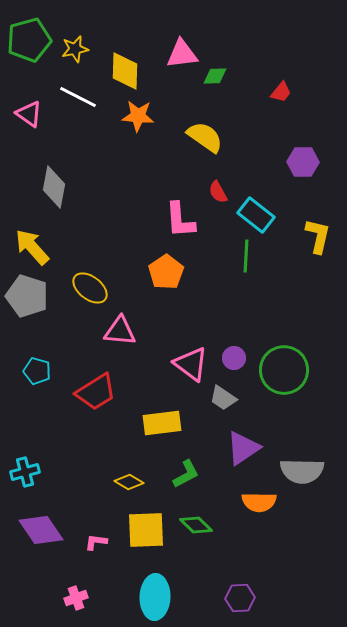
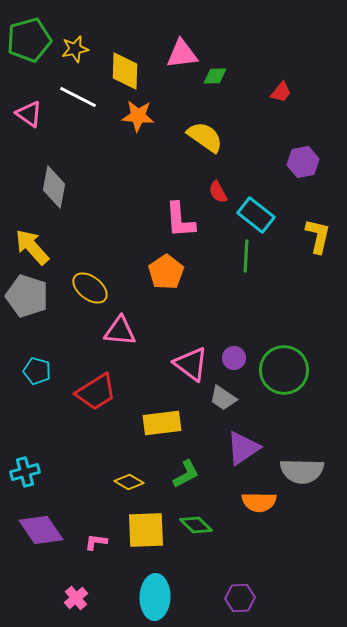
purple hexagon at (303, 162): rotated 12 degrees counterclockwise
pink cross at (76, 598): rotated 20 degrees counterclockwise
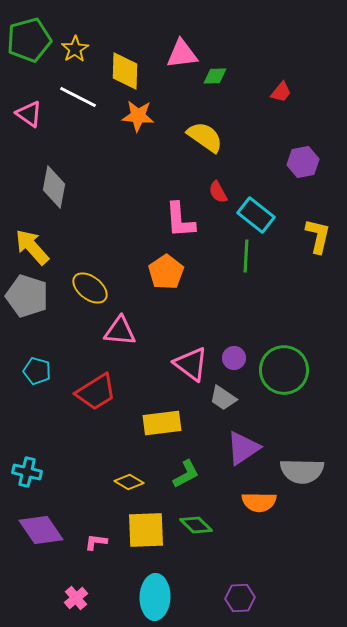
yellow star at (75, 49): rotated 20 degrees counterclockwise
cyan cross at (25, 472): moved 2 px right; rotated 28 degrees clockwise
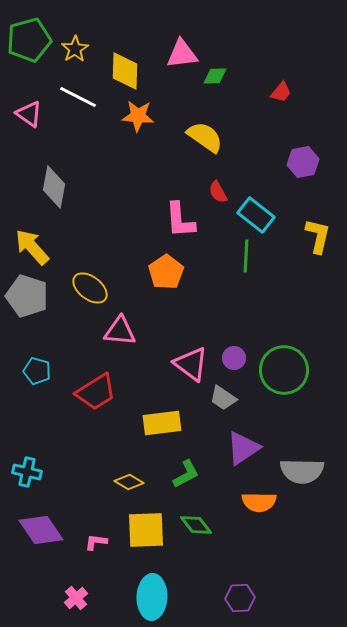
green diamond at (196, 525): rotated 8 degrees clockwise
cyan ellipse at (155, 597): moved 3 px left
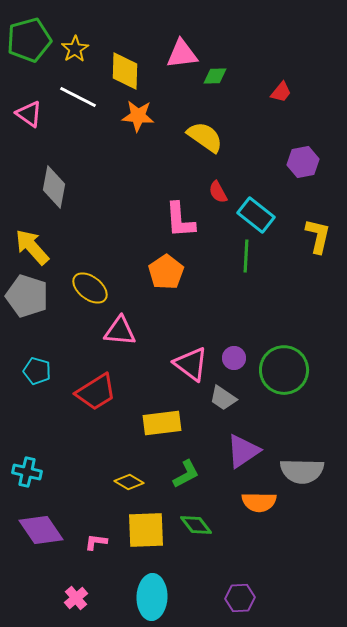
purple triangle at (243, 448): moved 3 px down
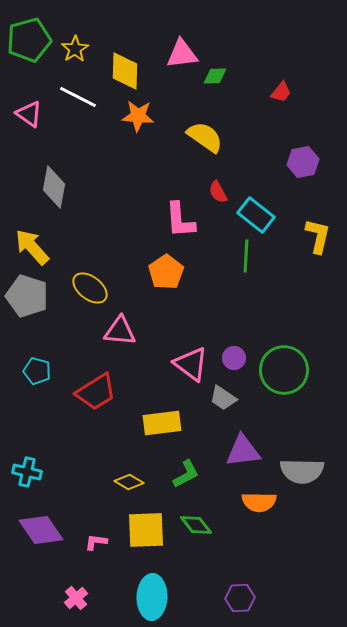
purple triangle at (243, 451): rotated 27 degrees clockwise
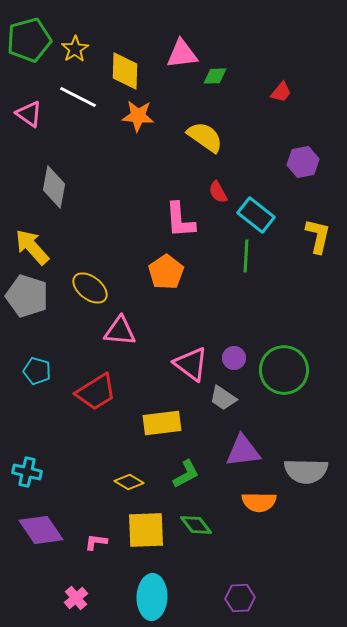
gray semicircle at (302, 471): moved 4 px right
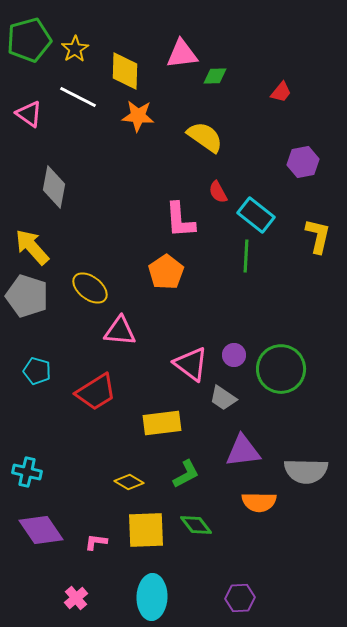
purple circle at (234, 358): moved 3 px up
green circle at (284, 370): moved 3 px left, 1 px up
